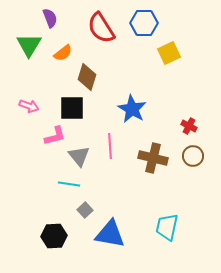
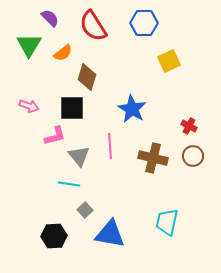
purple semicircle: rotated 24 degrees counterclockwise
red semicircle: moved 8 px left, 2 px up
yellow square: moved 8 px down
cyan trapezoid: moved 5 px up
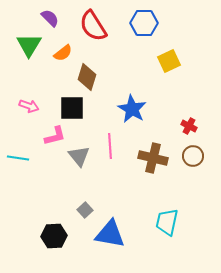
cyan line: moved 51 px left, 26 px up
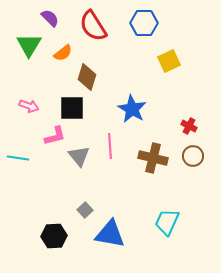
cyan trapezoid: rotated 12 degrees clockwise
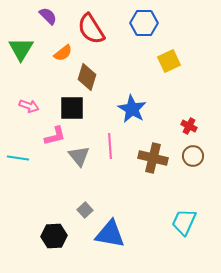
purple semicircle: moved 2 px left, 2 px up
red semicircle: moved 2 px left, 3 px down
green triangle: moved 8 px left, 4 px down
cyan trapezoid: moved 17 px right
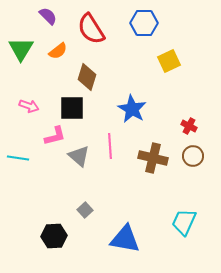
orange semicircle: moved 5 px left, 2 px up
gray triangle: rotated 10 degrees counterclockwise
blue triangle: moved 15 px right, 5 px down
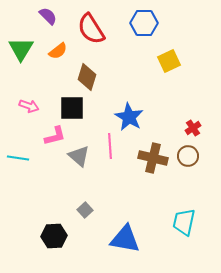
blue star: moved 3 px left, 8 px down
red cross: moved 4 px right, 2 px down; rotated 28 degrees clockwise
brown circle: moved 5 px left
cyan trapezoid: rotated 12 degrees counterclockwise
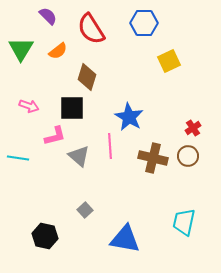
black hexagon: moved 9 px left; rotated 15 degrees clockwise
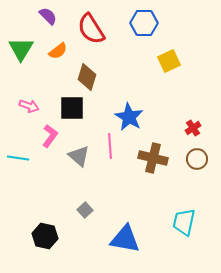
pink L-shape: moved 5 px left; rotated 40 degrees counterclockwise
brown circle: moved 9 px right, 3 px down
